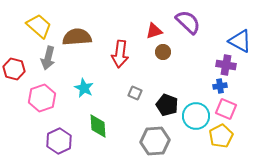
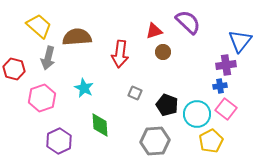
blue triangle: rotated 40 degrees clockwise
purple cross: rotated 18 degrees counterclockwise
pink square: rotated 15 degrees clockwise
cyan circle: moved 1 px right, 2 px up
green diamond: moved 2 px right, 1 px up
yellow pentagon: moved 10 px left, 5 px down
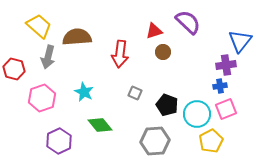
gray arrow: moved 1 px up
cyan star: moved 4 px down
pink square: rotated 30 degrees clockwise
green diamond: rotated 35 degrees counterclockwise
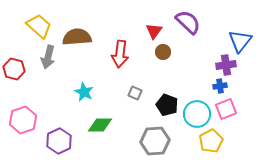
red triangle: rotated 36 degrees counterclockwise
pink hexagon: moved 19 px left, 22 px down
green diamond: rotated 50 degrees counterclockwise
